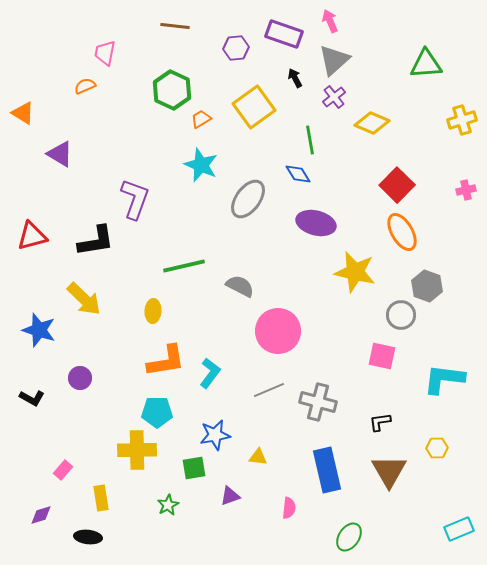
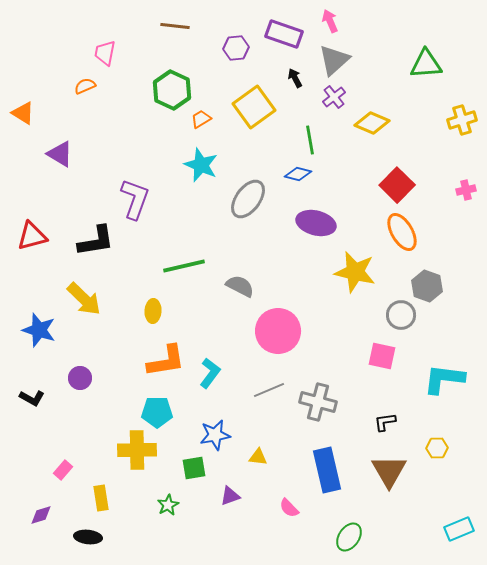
blue diamond at (298, 174): rotated 44 degrees counterclockwise
black L-shape at (380, 422): moved 5 px right
pink semicircle at (289, 508): rotated 130 degrees clockwise
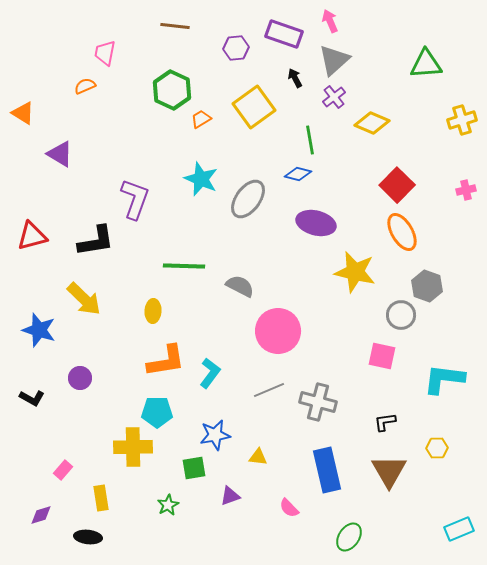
cyan star at (201, 165): moved 14 px down
green line at (184, 266): rotated 15 degrees clockwise
yellow cross at (137, 450): moved 4 px left, 3 px up
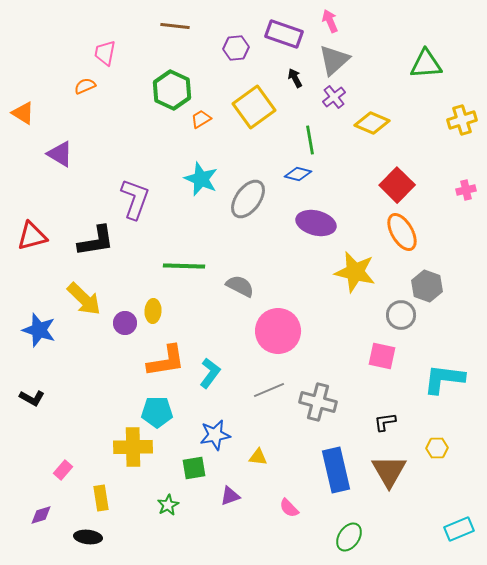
purple circle at (80, 378): moved 45 px right, 55 px up
blue rectangle at (327, 470): moved 9 px right
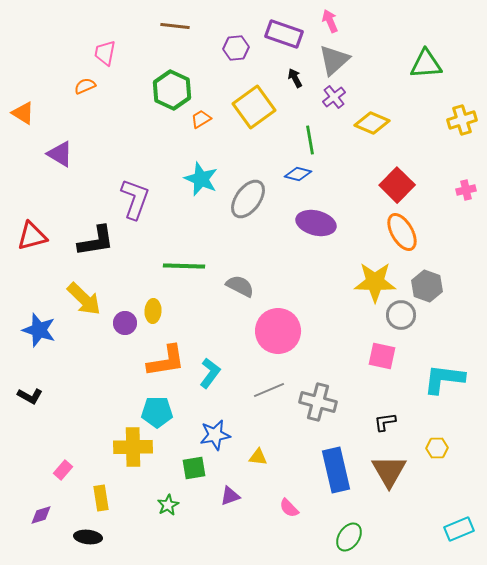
yellow star at (355, 272): moved 20 px right, 10 px down; rotated 12 degrees counterclockwise
black L-shape at (32, 398): moved 2 px left, 2 px up
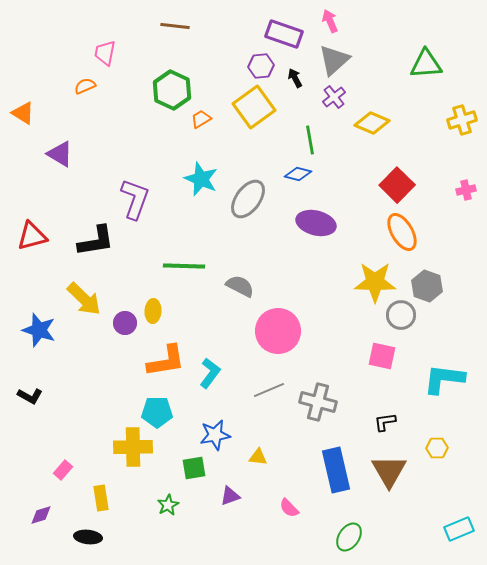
purple hexagon at (236, 48): moved 25 px right, 18 px down
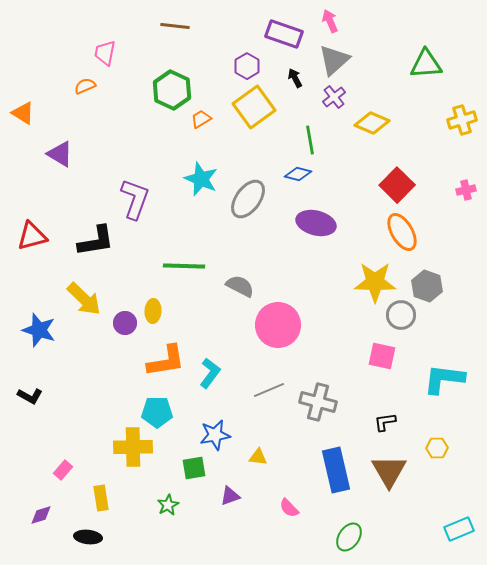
purple hexagon at (261, 66): moved 14 px left; rotated 25 degrees counterclockwise
pink circle at (278, 331): moved 6 px up
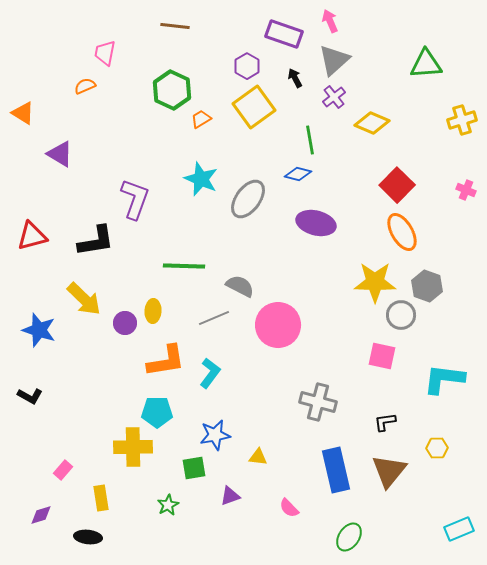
pink cross at (466, 190): rotated 36 degrees clockwise
gray line at (269, 390): moved 55 px left, 72 px up
brown triangle at (389, 471): rotated 9 degrees clockwise
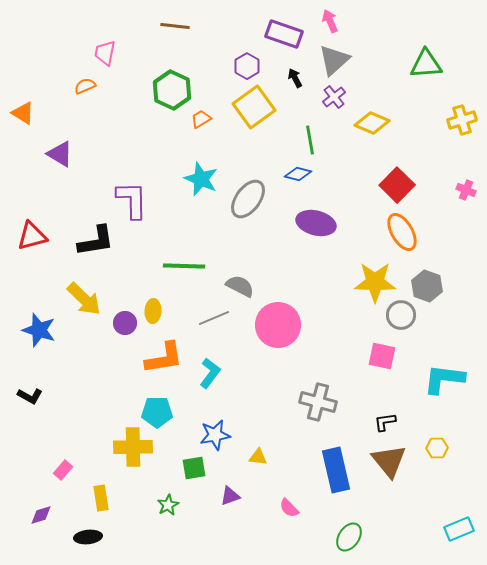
purple L-shape at (135, 199): moved 3 px left, 1 px down; rotated 21 degrees counterclockwise
orange L-shape at (166, 361): moved 2 px left, 3 px up
brown triangle at (389, 471): moved 10 px up; rotated 18 degrees counterclockwise
black ellipse at (88, 537): rotated 12 degrees counterclockwise
